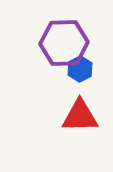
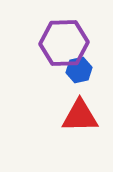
blue hexagon: moved 1 px left, 1 px down; rotated 15 degrees clockwise
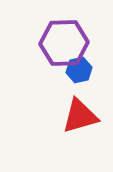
red triangle: rotated 15 degrees counterclockwise
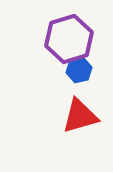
purple hexagon: moved 5 px right, 4 px up; rotated 15 degrees counterclockwise
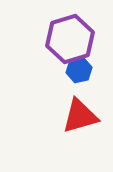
purple hexagon: moved 1 px right
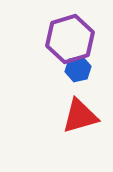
blue hexagon: moved 1 px left, 1 px up
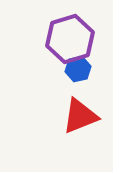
red triangle: rotated 6 degrees counterclockwise
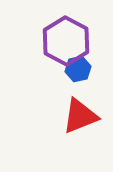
purple hexagon: moved 4 px left, 2 px down; rotated 15 degrees counterclockwise
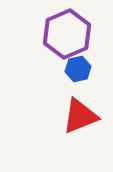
purple hexagon: moved 1 px right, 7 px up; rotated 9 degrees clockwise
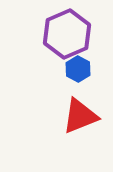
blue hexagon: rotated 20 degrees counterclockwise
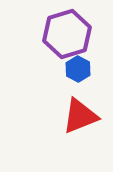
purple hexagon: rotated 6 degrees clockwise
